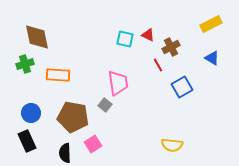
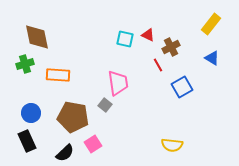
yellow rectangle: rotated 25 degrees counterclockwise
black semicircle: rotated 132 degrees counterclockwise
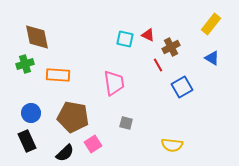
pink trapezoid: moved 4 px left
gray square: moved 21 px right, 18 px down; rotated 24 degrees counterclockwise
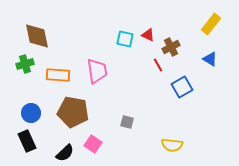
brown diamond: moved 1 px up
blue triangle: moved 2 px left, 1 px down
pink trapezoid: moved 17 px left, 12 px up
brown pentagon: moved 5 px up
gray square: moved 1 px right, 1 px up
pink square: rotated 24 degrees counterclockwise
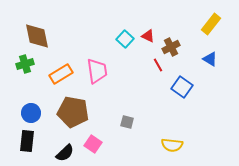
red triangle: moved 1 px down
cyan square: rotated 30 degrees clockwise
orange rectangle: moved 3 px right, 1 px up; rotated 35 degrees counterclockwise
blue square: rotated 25 degrees counterclockwise
black rectangle: rotated 30 degrees clockwise
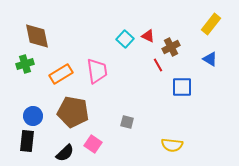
blue square: rotated 35 degrees counterclockwise
blue circle: moved 2 px right, 3 px down
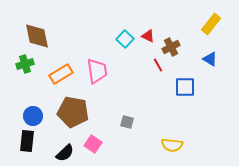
blue square: moved 3 px right
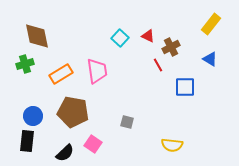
cyan square: moved 5 px left, 1 px up
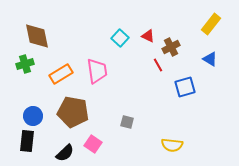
blue square: rotated 15 degrees counterclockwise
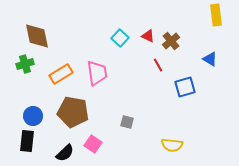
yellow rectangle: moved 5 px right, 9 px up; rotated 45 degrees counterclockwise
brown cross: moved 6 px up; rotated 12 degrees counterclockwise
pink trapezoid: moved 2 px down
